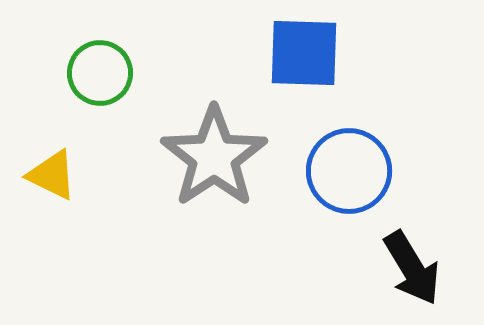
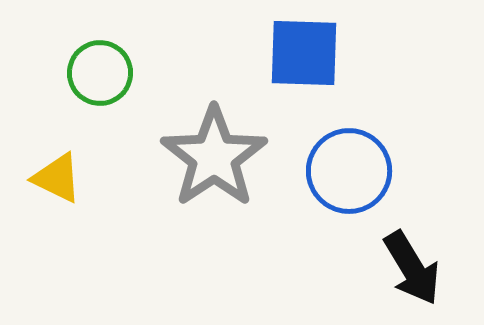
yellow triangle: moved 5 px right, 3 px down
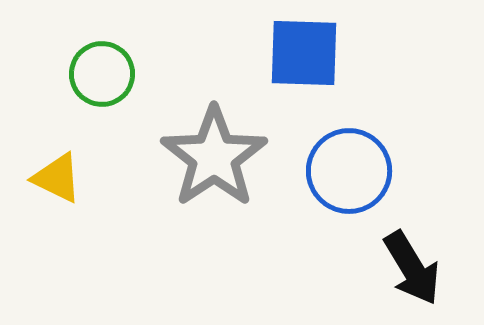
green circle: moved 2 px right, 1 px down
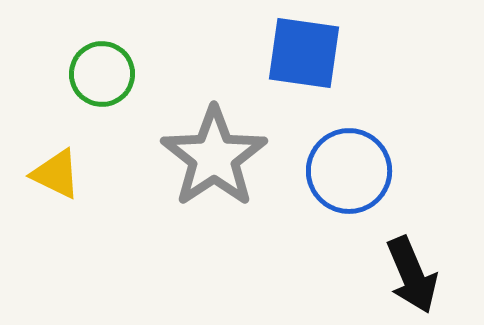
blue square: rotated 6 degrees clockwise
yellow triangle: moved 1 px left, 4 px up
black arrow: moved 7 px down; rotated 8 degrees clockwise
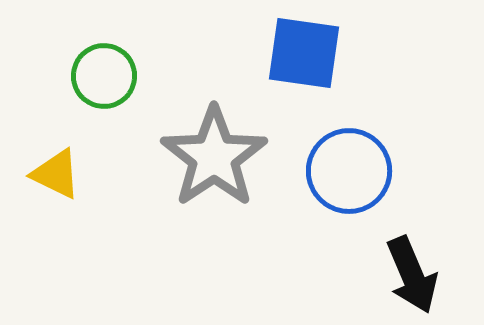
green circle: moved 2 px right, 2 px down
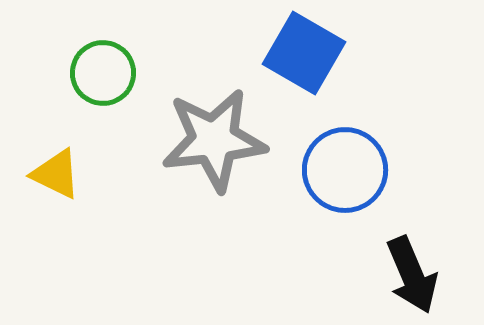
blue square: rotated 22 degrees clockwise
green circle: moved 1 px left, 3 px up
gray star: moved 17 px up; rotated 28 degrees clockwise
blue circle: moved 4 px left, 1 px up
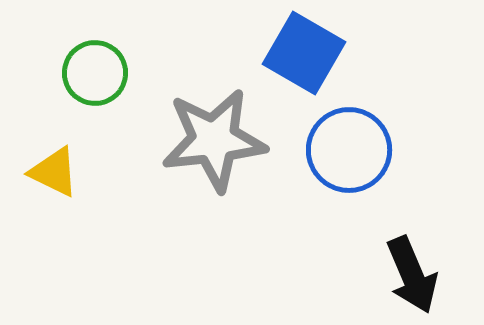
green circle: moved 8 px left
blue circle: moved 4 px right, 20 px up
yellow triangle: moved 2 px left, 2 px up
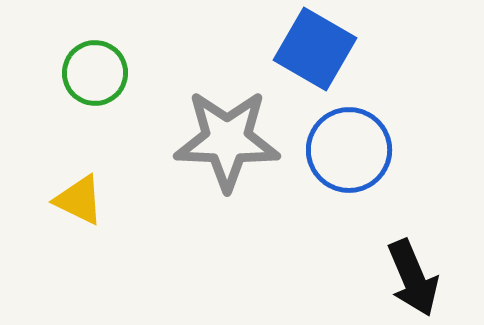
blue square: moved 11 px right, 4 px up
gray star: moved 13 px right; rotated 8 degrees clockwise
yellow triangle: moved 25 px right, 28 px down
black arrow: moved 1 px right, 3 px down
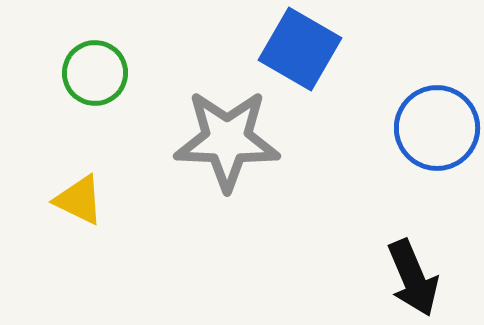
blue square: moved 15 px left
blue circle: moved 88 px right, 22 px up
